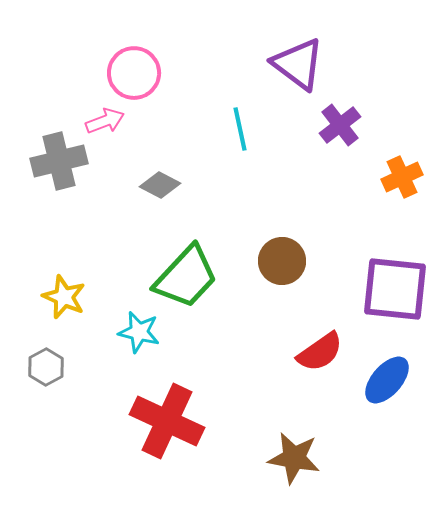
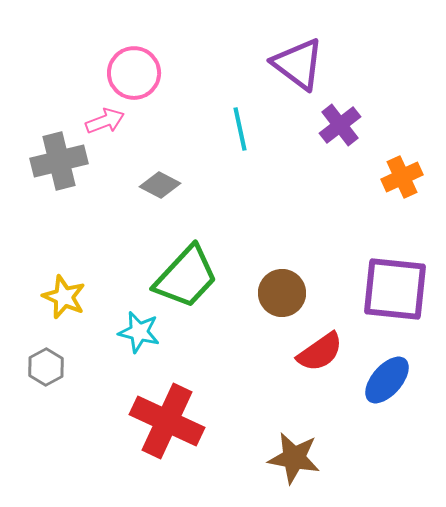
brown circle: moved 32 px down
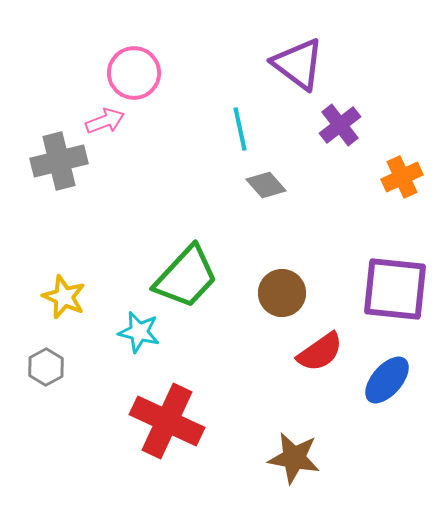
gray diamond: moved 106 px right; rotated 21 degrees clockwise
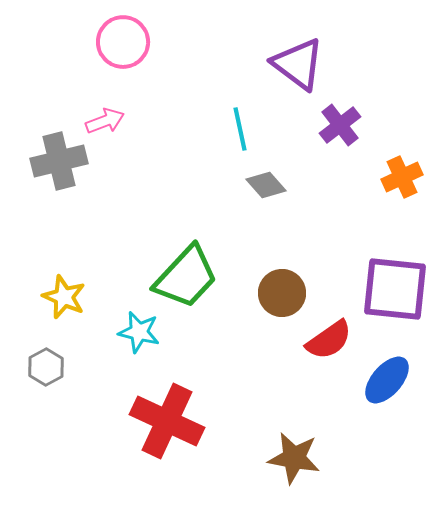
pink circle: moved 11 px left, 31 px up
red semicircle: moved 9 px right, 12 px up
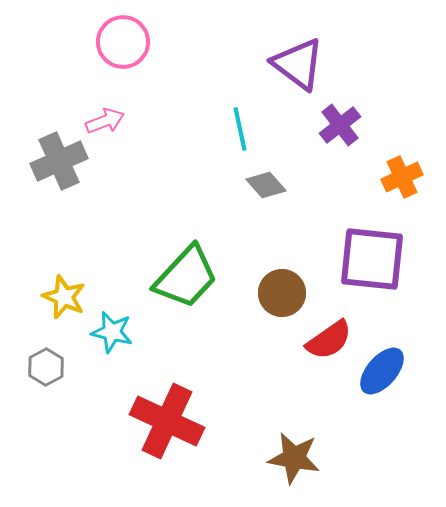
gray cross: rotated 10 degrees counterclockwise
purple square: moved 23 px left, 30 px up
cyan star: moved 27 px left
blue ellipse: moved 5 px left, 9 px up
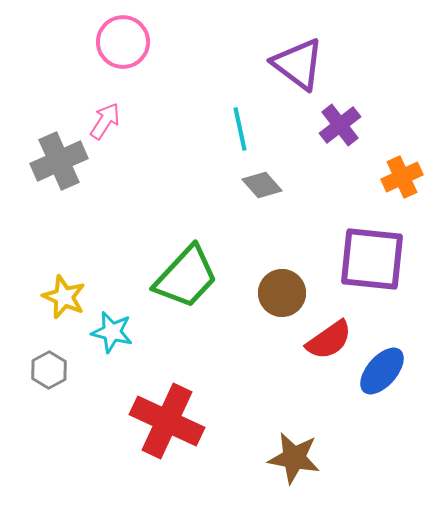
pink arrow: rotated 36 degrees counterclockwise
gray diamond: moved 4 px left
gray hexagon: moved 3 px right, 3 px down
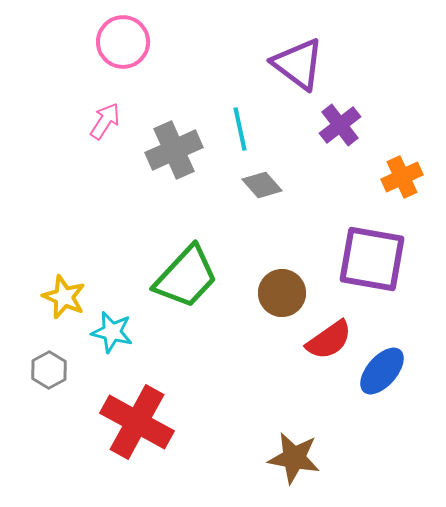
gray cross: moved 115 px right, 11 px up
purple square: rotated 4 degrees clockwise
red cross: moved 30 px left, 1 px down; rotated 4 degrees clockwise
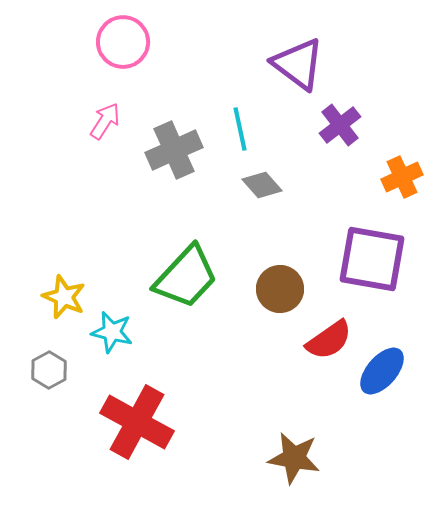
brown circle: moved 2 px left, 4 px up
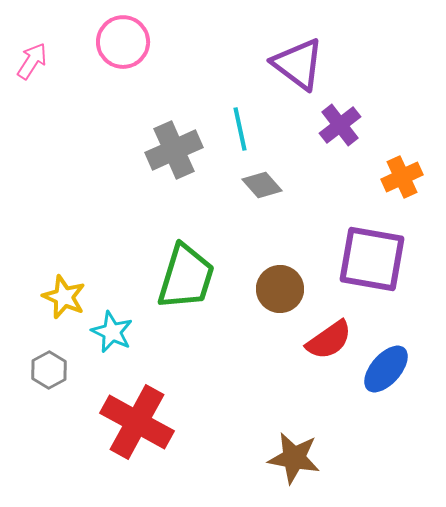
pink arrow: moved 73 px left, 60 px up
green trapezoid: rotated 26 degrees counterclockwise
cyan star: rotated 12 degrees clockwise
blue ellipse: moved 4 px right, 2 px up
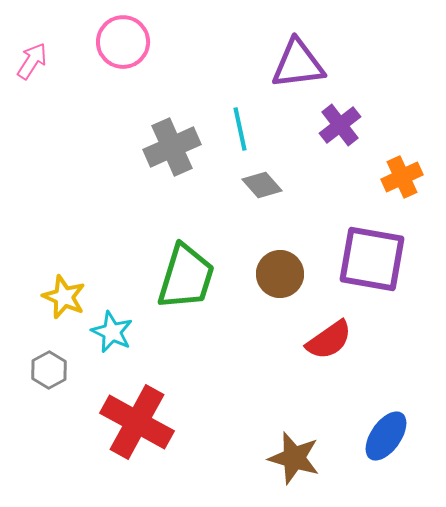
purple triangle: rotated 44 degrees counterclockwise
gray cross: moved 2 px left, 3 px up
brown circle: moved 15 px up
blue ellipse: moved 67 px down; rotated 6 degrees counterclockwise
brown star: rotated 6 degrees clockwise
